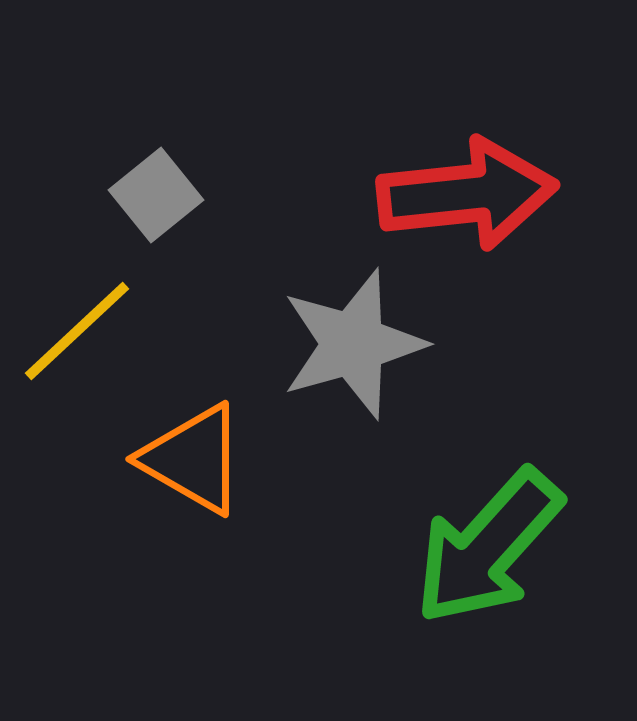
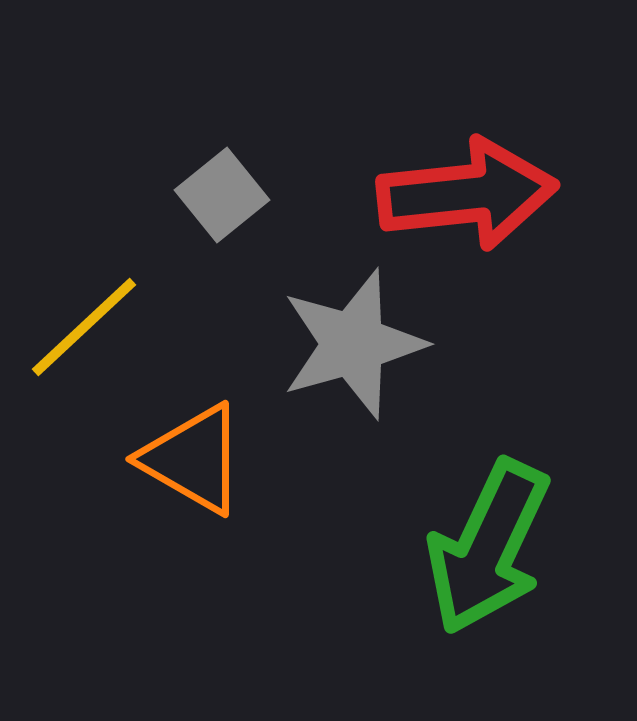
gray square: moved 66 px right
yellow line: moved 7 px right, 4 px up
green arrow: rotated 17 degrees counterclockwise
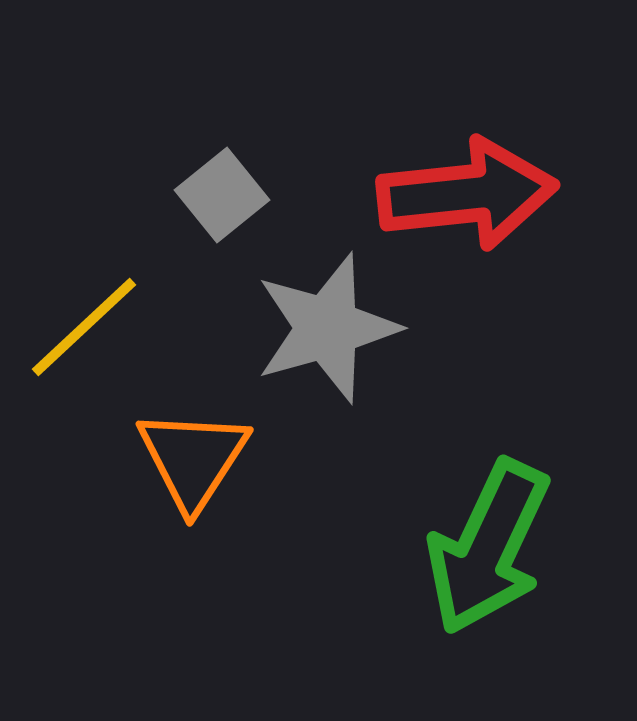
gray star: moved 26 px left, 16 px up
orange triangle: rotated 33 degrees clockwise
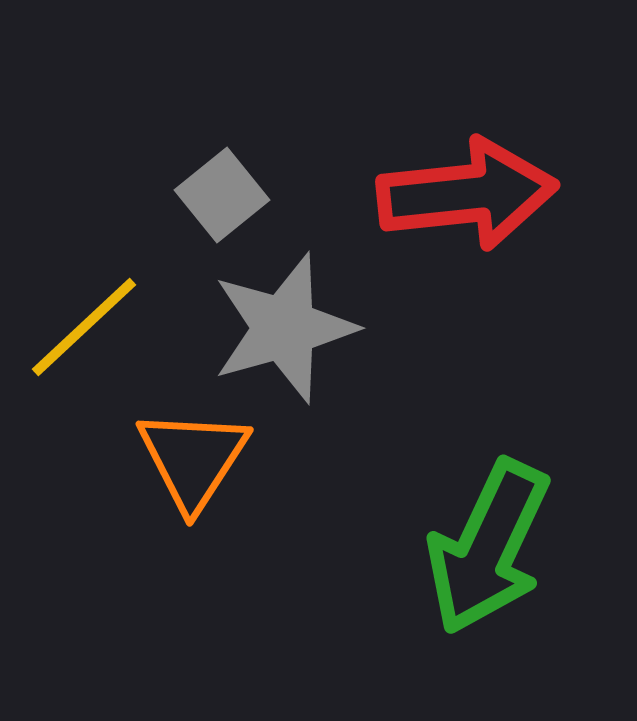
gray star: moved 43 px left
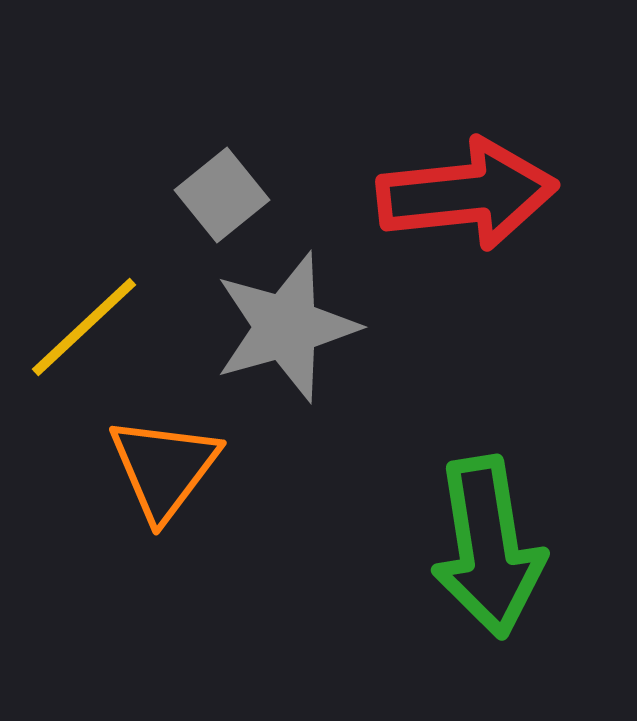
gray star: moved 2 px right, 1 px up
orange triangle: moved 29 px left, 9 px down; rotated 4 degrees clockwise
green arrow: rotated 34 degrees counterclockwise
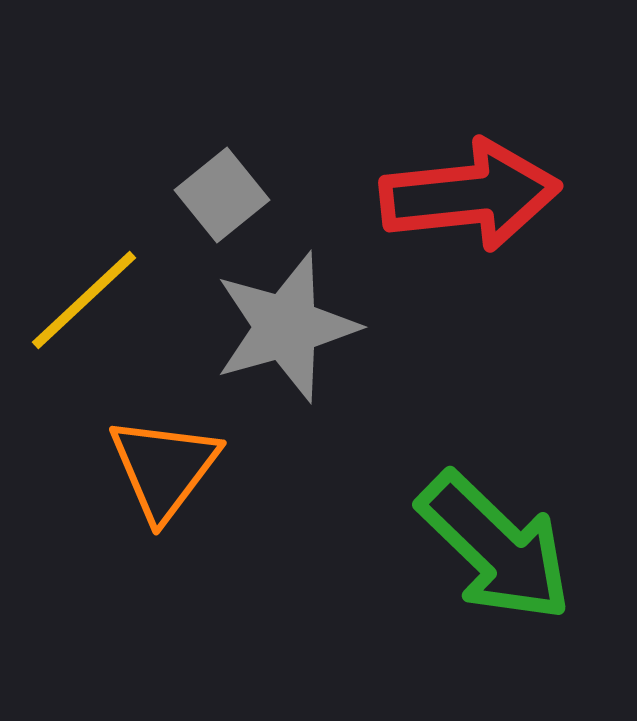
red arrow: moved 3 px right, 1 px down
yellow line: moved 27 px up
green arrow: moved 7 px right; rotated 37 degrees counterclockwise
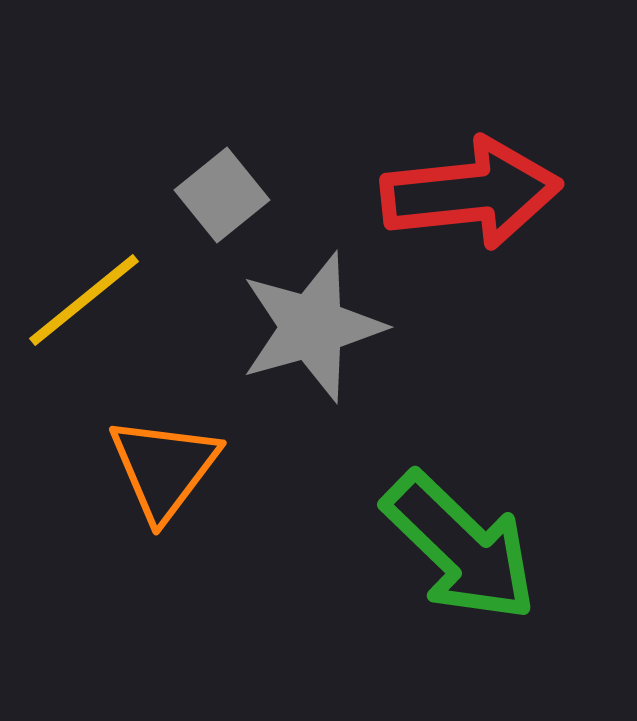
red arrow: moved 1 px right, 2 px up
yellow line: rotated 4 degrees clockwise
gray star: moved 26 px right
green arrow: moved 35 px left
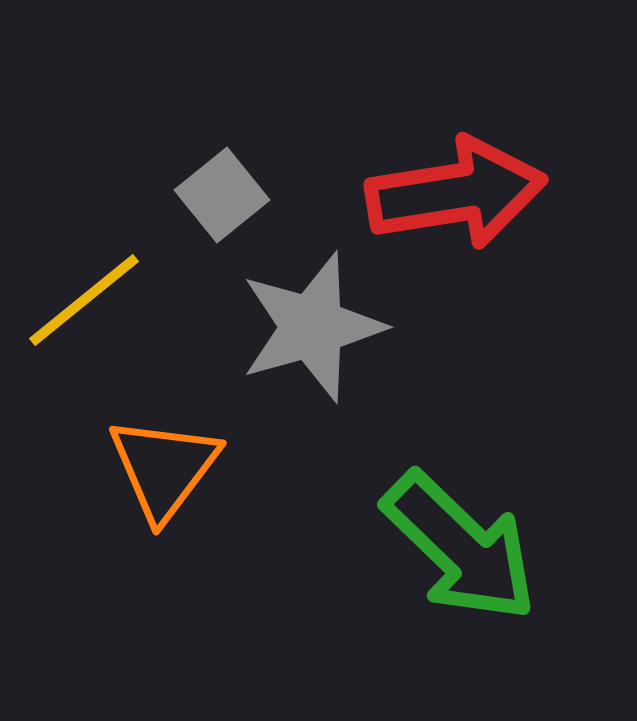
red arrow: moved 15 px left; rotated 3 degrees counterclockwise
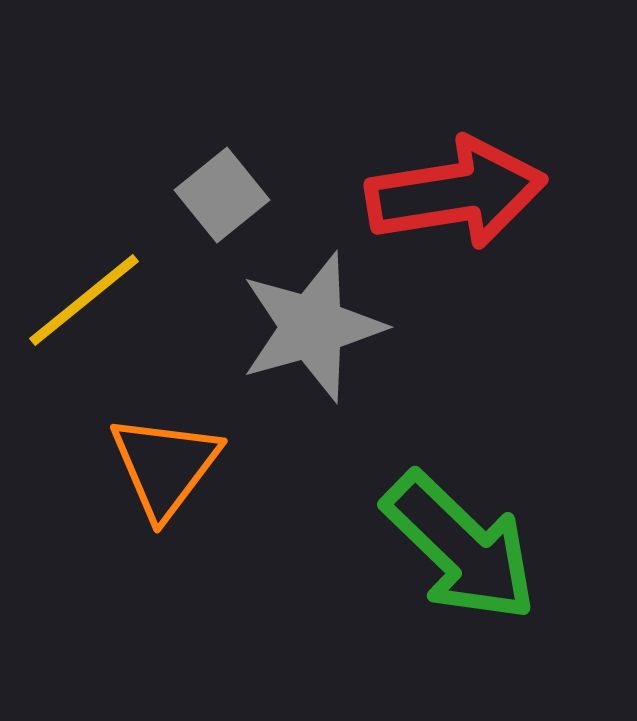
orange triangle: moved 1 px right, 2 px up
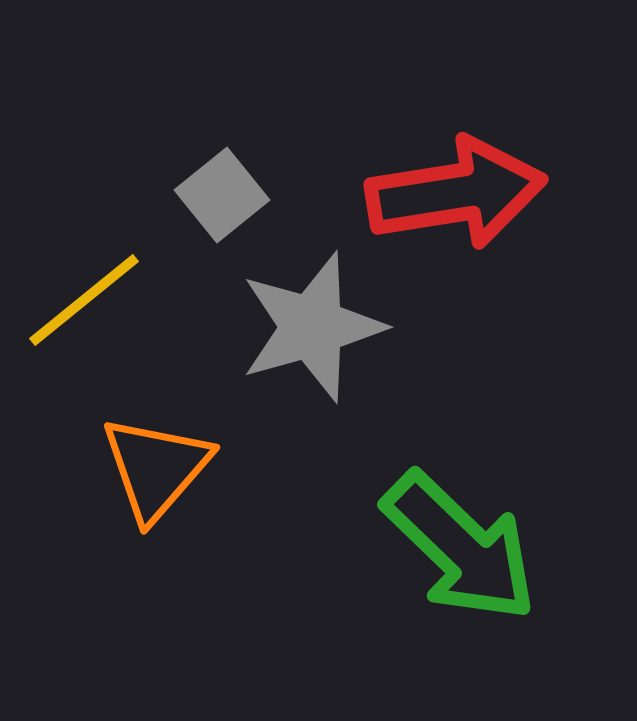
orange triangle: moved 9 px left, 2 px down; rotated 4 degrees clockwise
